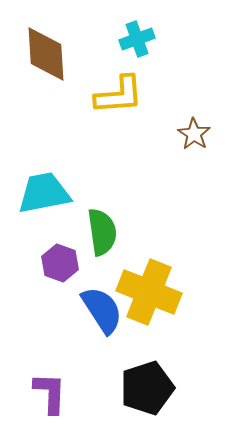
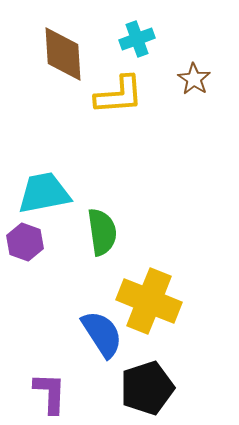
brown diamond: moved 17 px right
brown star: moved 55 px up
purple hexagon: moved 35 px left, 21 px up
yellow cross: moved 9 px down
blue semicircle: moved 24 px down
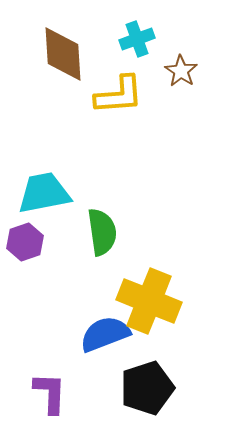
brown star: moved 13 px left, 8 px up
purple hexagon: rotated 21 degrees clockwise
blue semicircle: moved 3 px right; rotated 78 degrees counterclockwise
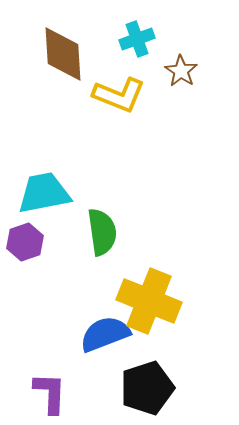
yellow L-shape: rotated 26 degrees clockwise
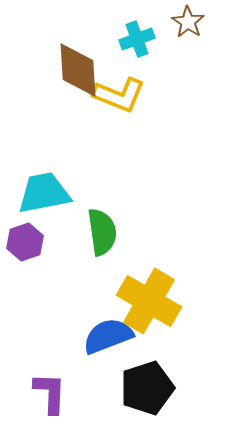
brown diamond: moved 15 px right, 16 px down
brown star: moved 7 px right, 49 px up
yellow cross: rotated 8 degrees clockwise
blue semicircle: moved 3 px right, 2 px down
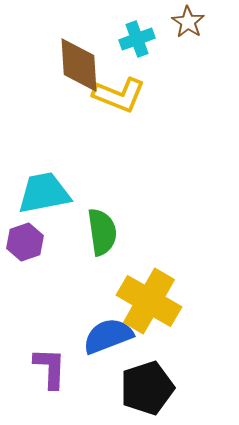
brown diamond: moved 1 px right, 5 px up
purple L-shape: moved 25 px up
